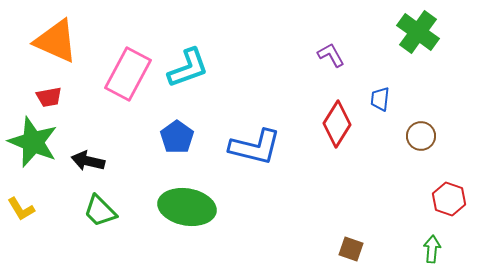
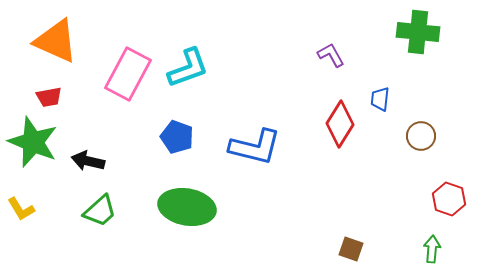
green cross: rotated 30 degrees counterclockwise
red diamond: moved 3 px right
blue pentagon: rotated 16 degrees counterclockwise
green trapezoid: rotated 87 degrees counterclockwise
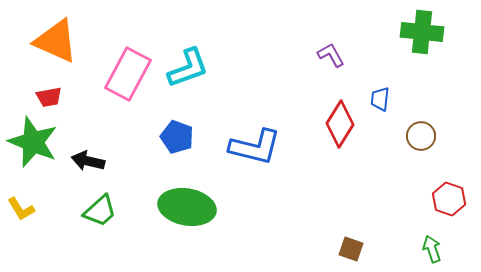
green cross: moved 4 px right
green arrow: rotated 24 degrees counterclockwise
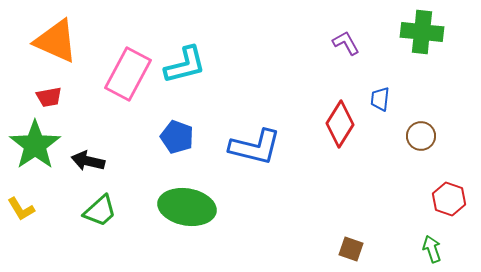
purple L-shape: moved 15 px right, 12 px up
cyan L-shape: moved 3 px left, 3 px up; rotated 6 degrees clockwise
green star: moved 2 px right, 3 px down; rotated 15 degrees clockwise
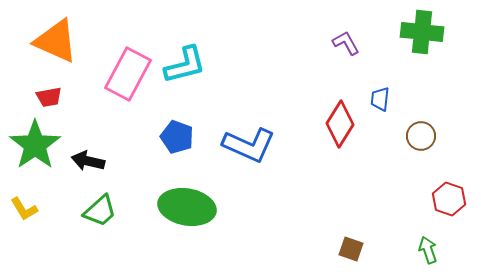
blue L-shape: moved 6 px left, 2 px up; rotated 10 degrees clockwise
yellow L-shape: moved 3 px right
green arrow: moved 4 px left, 1 px down
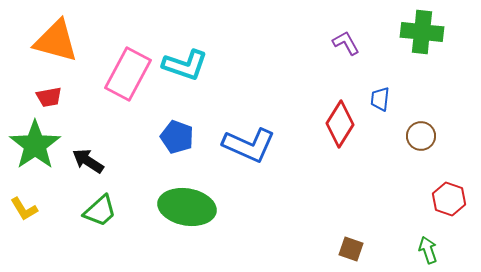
orange triangle: rotated 9 degrees counterclockwise
cyan L-shape: rotated 33 degrees clockwise
black arrow: rotated 20 degrees clockwise
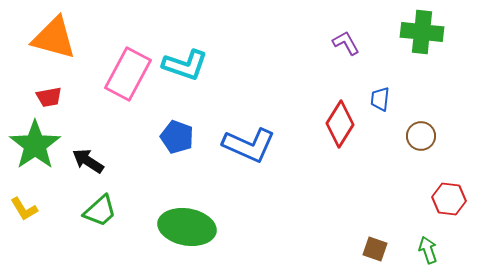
orange triangle: moved 2 px left, 3 px up
red hexagon: rotated 12 degrees counterclockwise
green ellipse: moved 20 px down
brown square: moved 24 px right
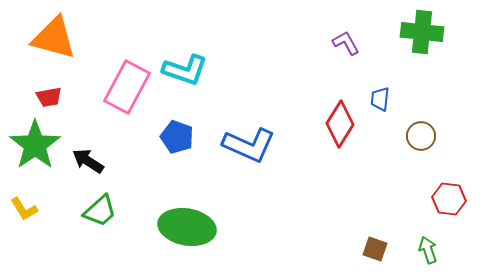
cyan L-shape: moved 5 px down
pink rectangle: moved 1 px left, 13 px down
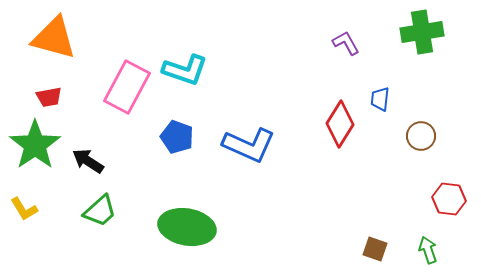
green cross: rotated 15 degrees counterclockwise
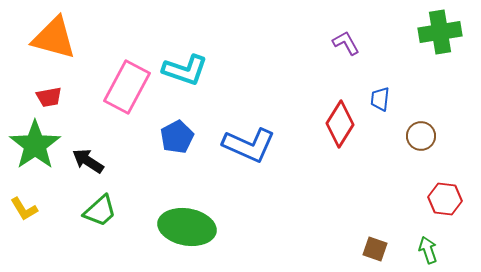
green cross: moved 18 px right
blue pentagon: rotated 24 degrees clockwise
red hexagon: moved 4 px left
